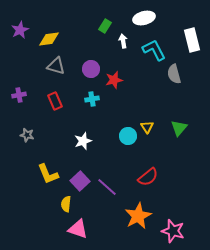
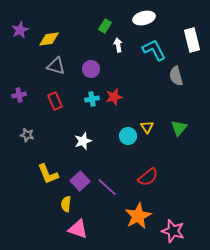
white arrow: moved 5 px left, 4 px down
gray semicircle: moved 2 px right, 2 px down
red star: moved 17 px down
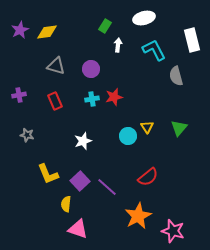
yellow diamond: moved 2 px left, 7 px up
white arrow: rotated 16 degrees clockwise
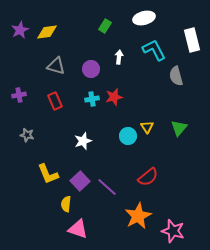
white arrow: moved 1 px right, 12 px down
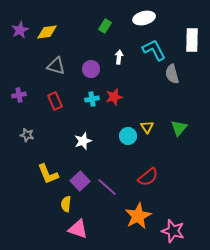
white rectangle: rotated 15 degrees clockwise
gray semicircle: moved 4 px left, 2 px up
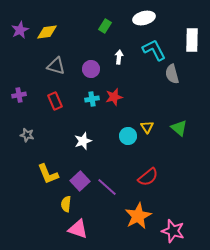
green triangle: rotated 30 degrees counterclockwise
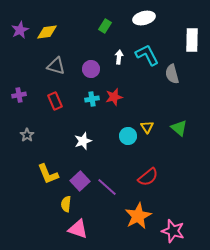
cyan L-shape: moved 7 px left, 5 px down
gray star: rotated 24 degrees clockwise
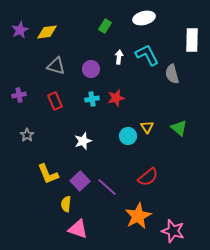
red star: moved 2 px right, 1 px down
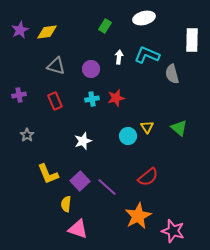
cyan L-shape: rotated 40 degrees counterclockwise
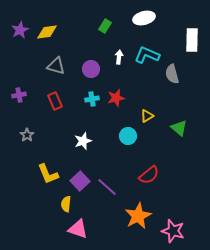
yellow triangle: moved 11 px up; rotated 32 degrees clockwise
red semicircle: moved 1 px right, 2 px up
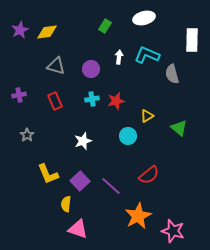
red star: moved 3 px down
purple line: moved 4 px right, 1 px up
